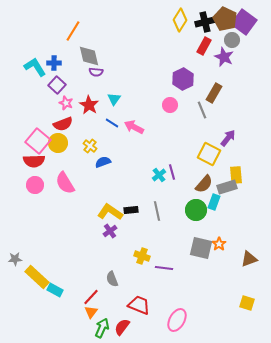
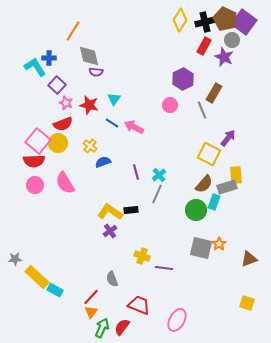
blue cross at (54, 63): moved 5 px left, 5 px up
red star at (89, 105): rotated 18 degrees counterclockwise
purple line at (172, 172): moved 36 px left
gray line at (157, 211): moved 17 px up; rotated 36 degrees clockwise
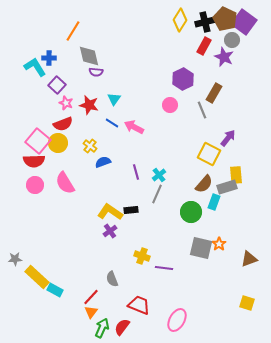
green circle at (196, 210): moved 5 px left, 2 px down
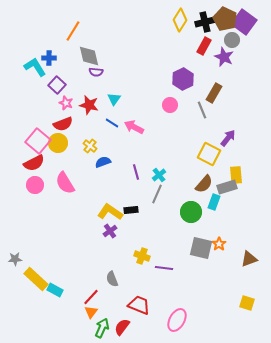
red semicircle at (34, 161): moved 2 px down; rotated 25 degrees counterclockwise
yellow rectangle at (37, 277): moved 1 px left, 2 px down
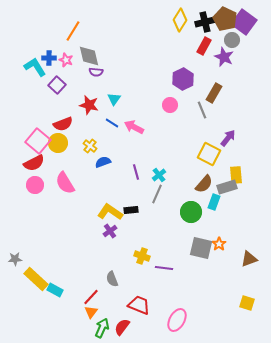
pink star at (66, 103): moved 43 px up
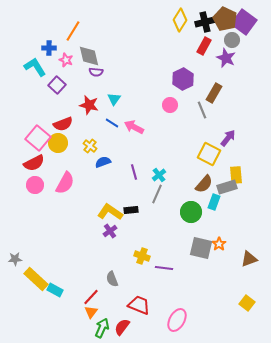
purple star at (224, 57): moved 2 px right, 1 px down
blue cross at (49, 58): moved 10 px up
pink square at (38, 141): moved 3 px up
purple line at (136, 172): moved 2 px left
pink semicircle at (65, 183): rotated 120 degrees counterclockwise
yellow square at (247, 303): rotated 21 degrees clockwise
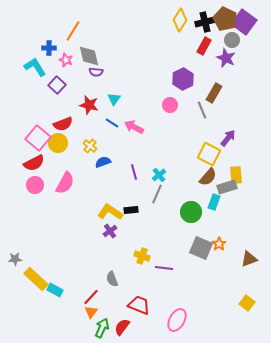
brown semicircle at (204, 184): moved 4 px right, 7 px up
gray square at (201, 248): rotated 10 degrees clockwise
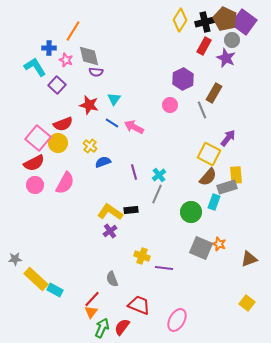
orange star at (219, 244): rotated 16 degrees counterclockwise
red line at (91, 297): moved 1 px right, 2 px down
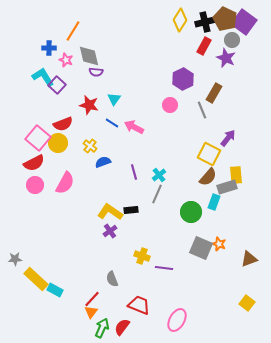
cyan L-shape at (35, 67): moved 8 px right, 10 px down
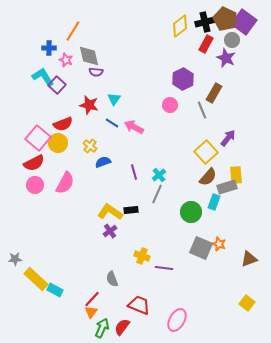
yellow diamond at (180, 20): moved 6 px down; rotated 20 degrees clockwise
red rectangle at (204, 46): moved 2 px right, 2 px up
yellow square at (209, 154): moved 3 px left, 2 px up; rotated 20 degrees clockwise
